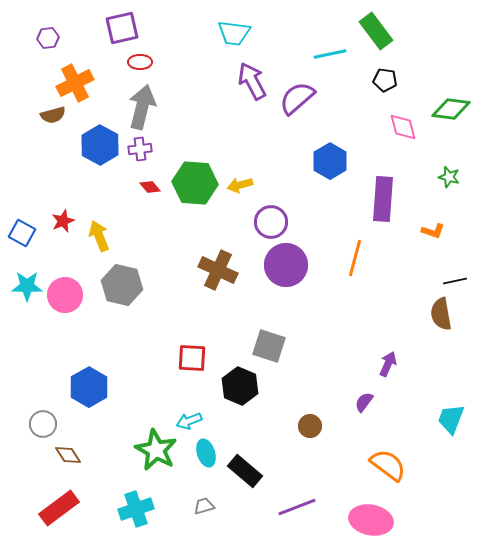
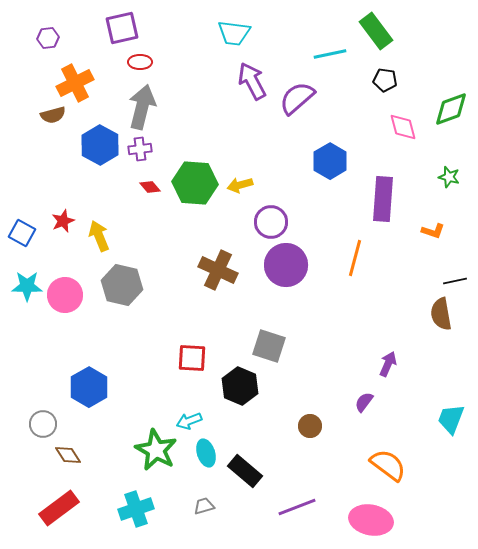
green diamond at (451, 109): rotated 27 degrees counterclockwise
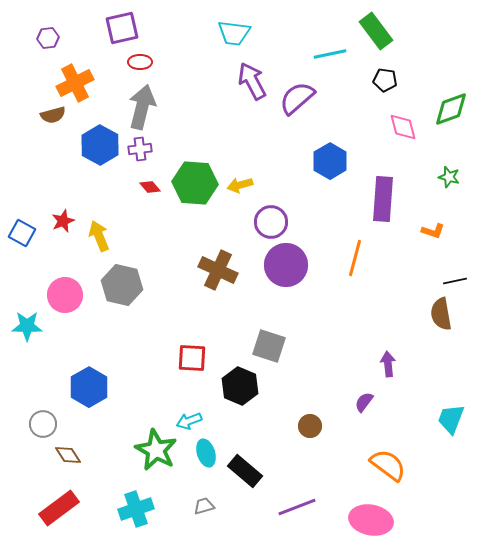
cyan star at (27, 286): moved 40 px down
purple arrow at (388, 364): rotated 30 degrees counterclockwise
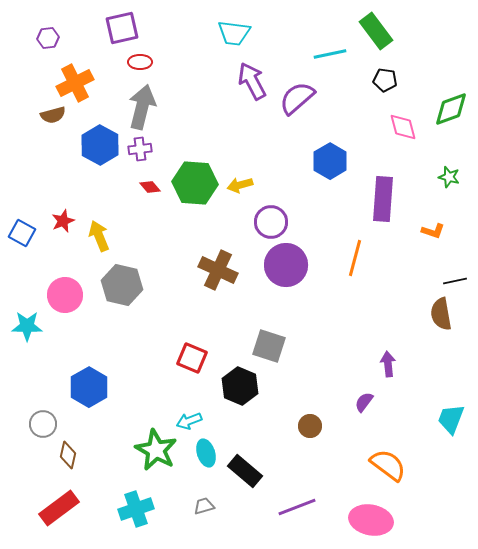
red square at (192, 358): rotated 20 degrees clockwise
brown diamond at (68, 455): rotated 44 degrees clockwise
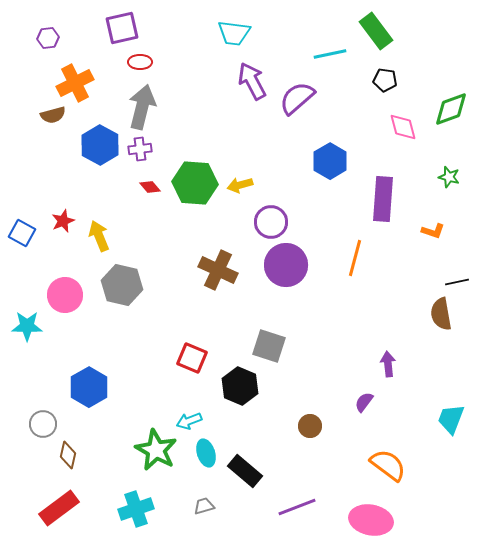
black line at (455, 281): moved 2 px right, 1 px down
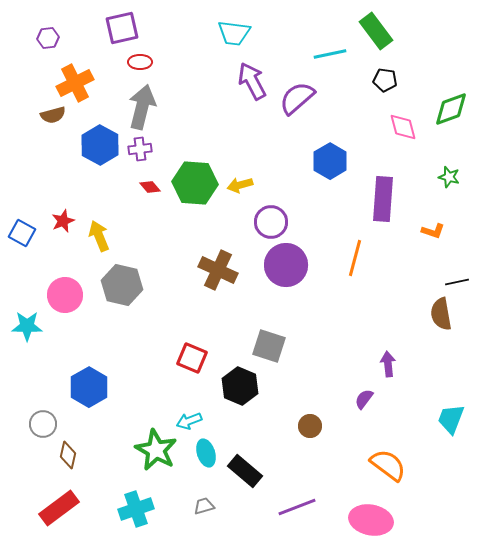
purple semicircle at (364, 402): moved 3 px up
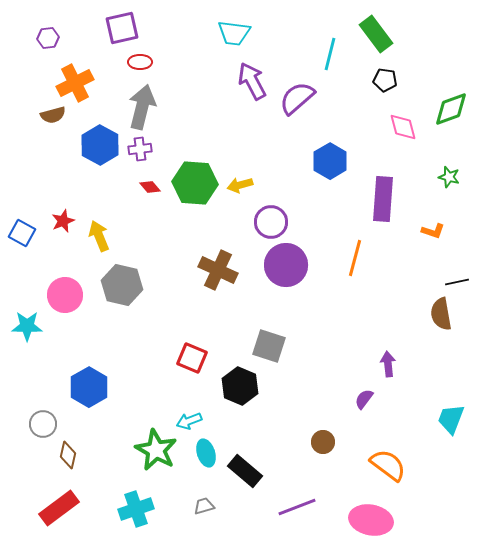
green rectangle at (376, 31): moved 3 px down
cyan line at (330, 54): rotated 64 degrees counterclockwise
brown circle at (310, 426): moved 13 px right, 16 px down
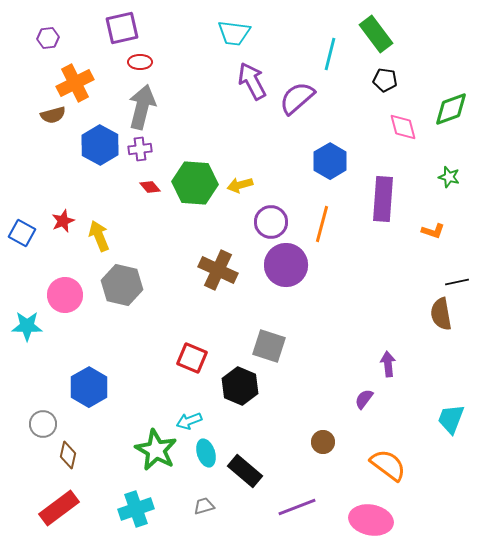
orange line at (355, 258): moved 33 px left, 34 px up
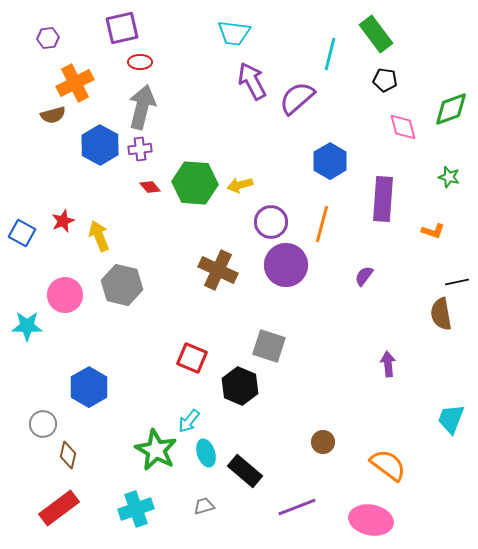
purple semicircle at (364, 399): moved 123 px up
cyan arrow at (189, 421): rotated 30 degrees counterclockwise
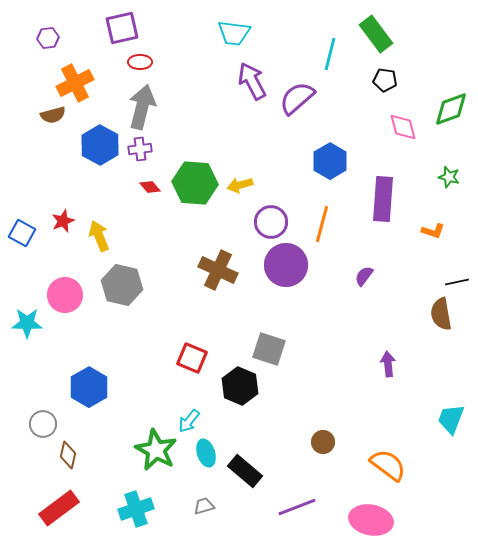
cyan star at (27, 326): moved 3 px up
gray square at (269, 346): moved 3 px down
